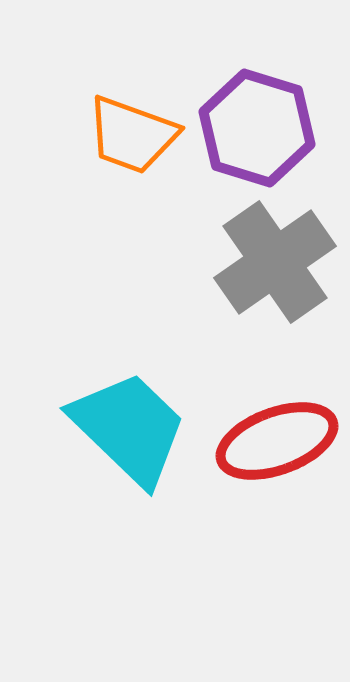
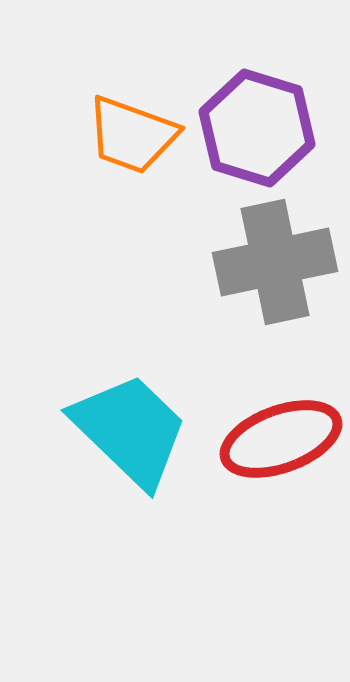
gray cross: rotated 23 degrees clockwise
cyan trapezoid: moved 1 px right, 2 px down
red ellipse: moved 4 px right, 2 px up
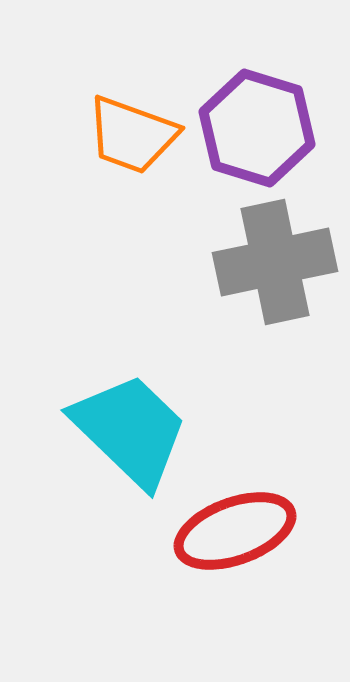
red ellipse: moved 46 px left, 92 px down
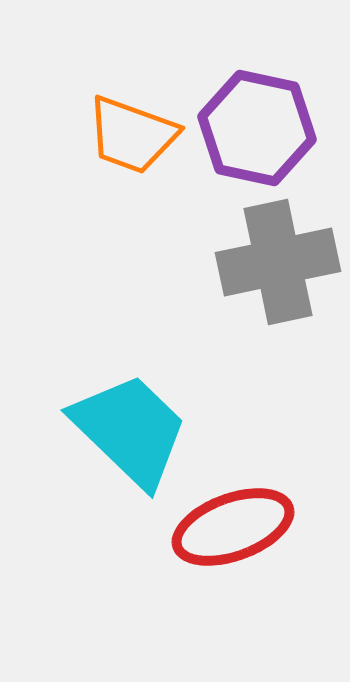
purple hexagon: rotated 5 degrees counterclockwise
gray cross: moved 3 px right
red ellipse: moved 2 px left, 4 px up
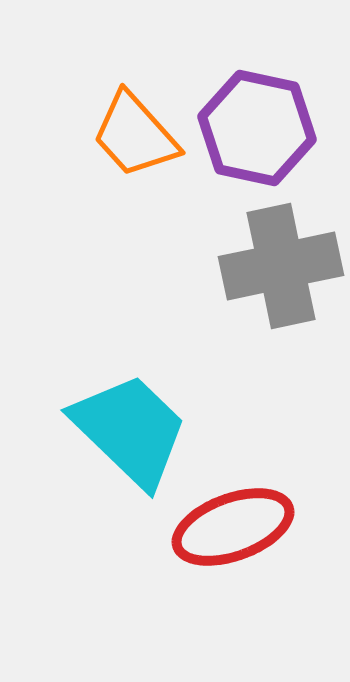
orange trapezoid: moved 3 px right; rotated 28 degrees clockwise
gray cross: moved 3 px right, 4 px down
